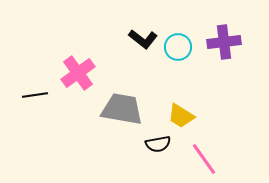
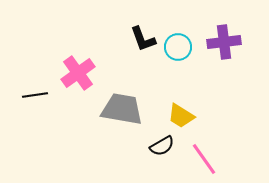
black L-shape: rotated 32 degrees clockwise
black semicircle: moved 4 px right, 2 px down; rotated 20 degrees counterclockwise
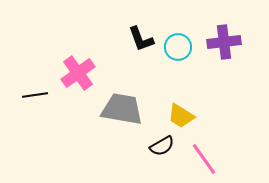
black L-shape: moved 2 px left
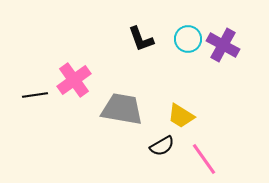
purple cross: moved 1 px left, 3 px down; rotated 36 degrees clockwise
cyan circle: moved 10 px right, 8 px up
pink cross: moved 4 px left, 7 px down
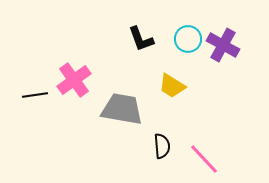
yellow trapezoid: moved 9 px left, 30 px up
black semicircle: rotated 65 degrees counterclockwise
pink line: rotated 8 degrees counterclockwise
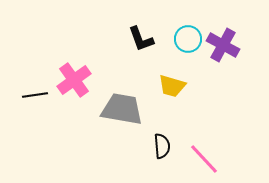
yellow trapezoid: rotated 16 degrees counterclockwise
